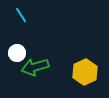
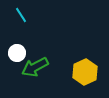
green arrow: rotated 12 degrees counterclockwise
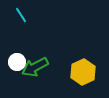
white circle: moved 9 px down
yellow hexagon: moved 2 px left
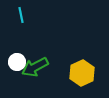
cyan line: rotated 21 degrees clockwise
yellow hexagon: moved 1 px left, 1 px down
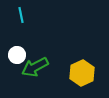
white circle: moved 7 px up
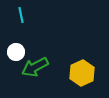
white circle: moved 1 px left, 3 px up
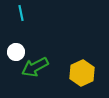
cyan line: moved 2 px up
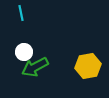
white circle: moved 8 px right
yellow hexagon: moved 6 px right, 7 px up; rotated 15 degrees clockwise
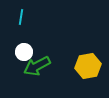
cyan line: moved 4 px down; rotated 21 degrees clockwise
green arrow: moved 2 px right, 1 px up
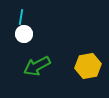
white circle: moved 18 px up
